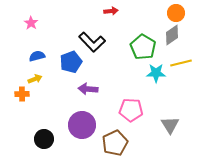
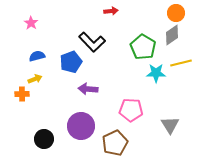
purple circle: moved 1 px left, 1 px down
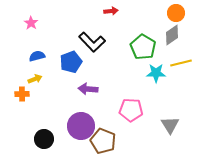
brown pentagon: moved 12 px left, 2 px up; rotated 25 degrees counterclockwise
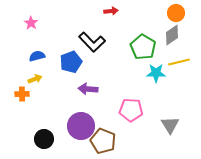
yellow line: moved 2 px left, 1 px up
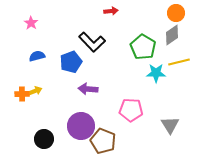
yellow arrow: moved 12 px down
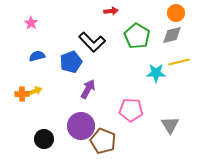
gray diamond: rotated 20 degrees clockwise
green pentagon: moved 6 px left, 11 px up
purple arrow: rotated 114 degrees clockwise
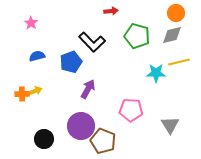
green pentagon: rotated 15 degrees counterclockwise
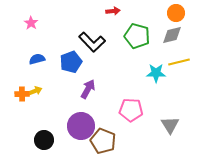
red arrow: moved 2 px right
blue semicircle: moved 3 px down
black circle: moved 1 px down
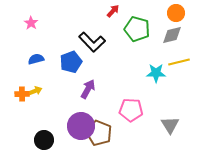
red arrow: rotated 40 degrees counterclockwise
green pentagon: moved 7 px up
blue semicircle: moved 1 px left
brown pentagon: moved 4 px left, 8 px up
